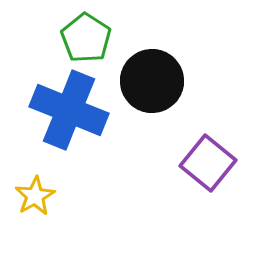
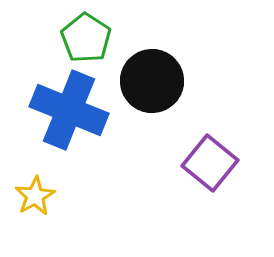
purple square: moved 2 px right
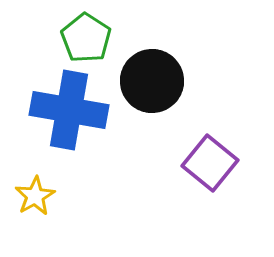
blue cross: rotated 12 degrees counterclockwise
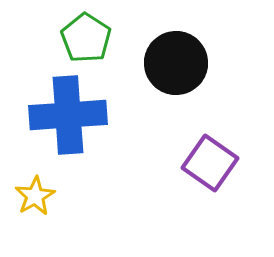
black circle: moved 24 px right, 18 px up
blue cross: moved 1 px left, 5 px down; rotated 14 degrees counterclockwise
purple square: rotated 4 degrees counterclockwise
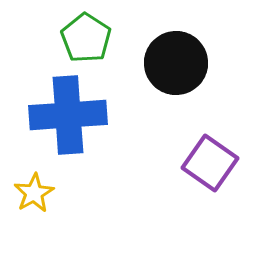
yellow star: moved 1 px left, 3 px up
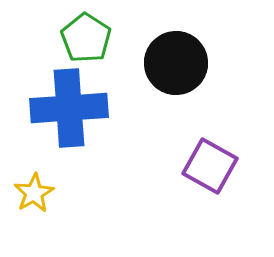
blue cross: moved 1 px right, 7 px up
purple square: moved 3 px down; rotated 6 degrees counterclockwise
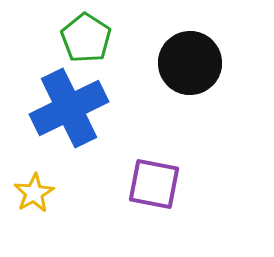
black circle: moved 14 px right
blue cross: rotated 22 degrees counterclockwise
purple square: moved 56 px left, 18 px down; rotated 18 degrees counterclockwise
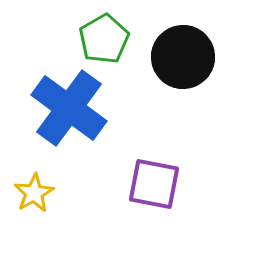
green pentagon: moved 18 px right, 1 px down; rotated 9 degrees clockwise
black circle: moved 7 px left, 6 px up
blue cross: rotated 28 degrees counterclockwise
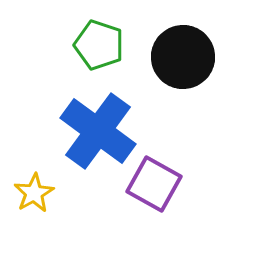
green pentagon: moved 5 px left, 6 px down; rotated 24 degrees counterclockwise
blue cross: moved 29 px right, 23 px down
purple square: rotated 18 degrees clockwise
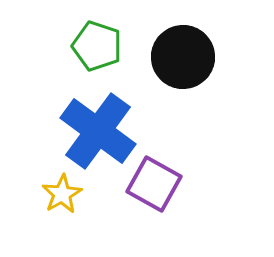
green pentagon: moved 2 px left, 1 px down
yellow star: moved 28 px right, 1 px down
